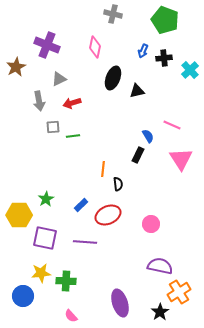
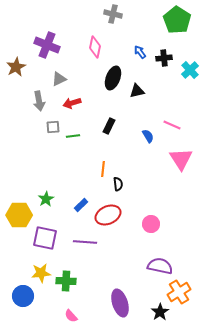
green pentagon: moved 12 px right; rotated 12 degrees clockwise
blue arrow: moved 3 px left, 1 px down; rotated 120 degrees clockwise
black rectangle: moved 29 px left, 29 px up
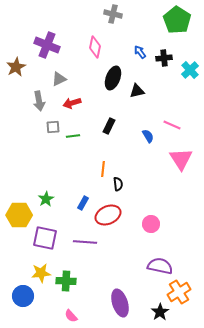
blue rectangle: moved 2 px right, 2 px up; rotated 16 degrees counterclockwise
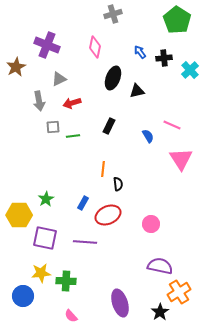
gray cross: rotated 30 degrees counterclockwise
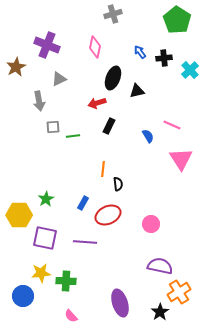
red arrow: moved 25 px right
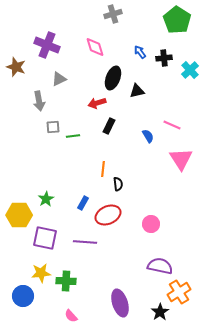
pink diamond: rotated 30 degrees counterclockwise
brown star: rotated 24 degrees counterclockwise
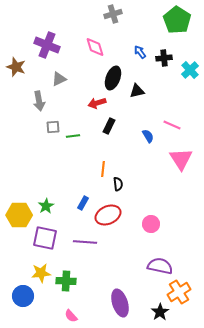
green star: moved 7 px down
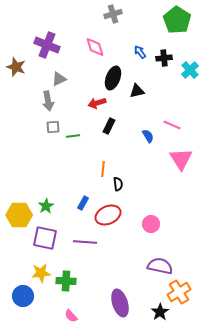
gray arrow: moved 9 px right
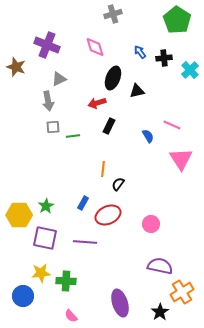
black semicircle: rotated 136 degrees counterclockwise
orange cross: moved 3 px right
